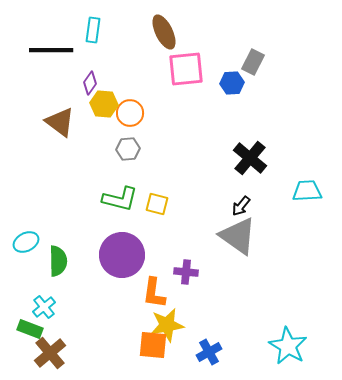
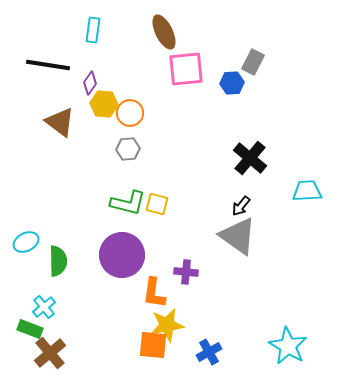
black line: moved 3 px left, 15 px down; rotated 9 degrees clockwise
green L-shape: moved 8 px right, 4 px down
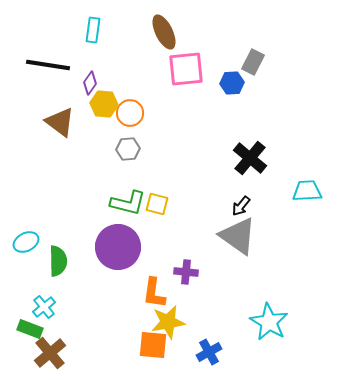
purple circle: moved 4 px left, 8 px up
yellow star: moved 1 px right, 3 px up
cyan star: moved 19 px left, 24 px up
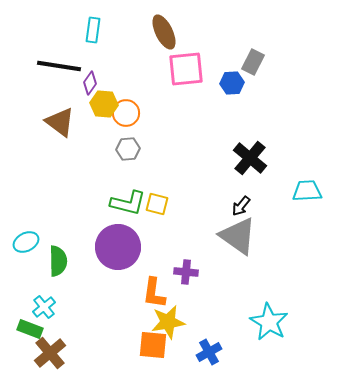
black line: moved 11 px right, 1 px down
orange circle: moved 4 px left
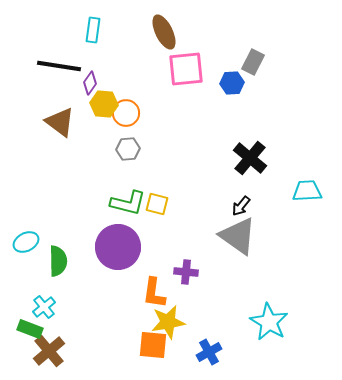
brown cross: moved 1 px left, 2 px up
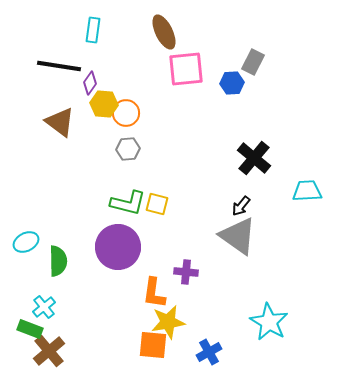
black cross: moved 4 px right
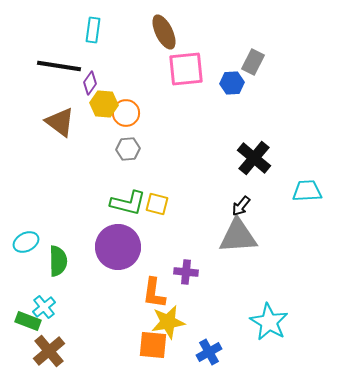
gray triangle: rotated 39 degrees counterclockwise
green rectangle: moved 2 px left, 8 px up
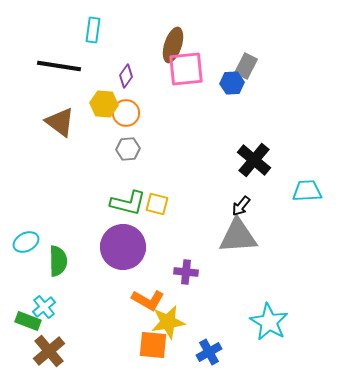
brown ellipse: moved 9 px right, 13 px down; rotated 44 degrees clockwise
gray rectangle: moved 7 px left, 4 px down
purple diamond: moved 36 px right, 7 px up
black cross: moved 2 px down
purple circle: moved 5 px right
orange L-shape: moved 6 px left, 7 px down; rotated 68 degrees counterclockwise
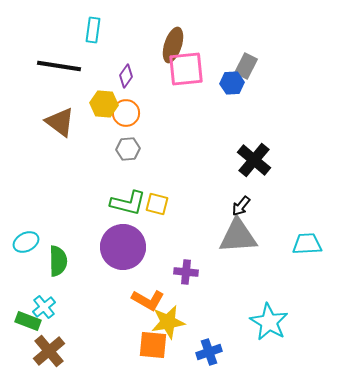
cyan trapezoid: moved 53 px down
blue cross: rotated 10 degrees clockwise
